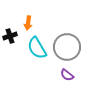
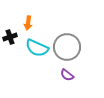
black cross: moved 1 px down
cyan semicircle: rotated 35 degrees counterclockwise
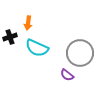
gray circle: moved 13 px right, 6 px down
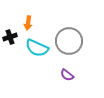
gray circle: moved 11 px left, 12 px up
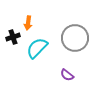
black cross: moved 3 px right
gray circle: moved 6 px right, 3 px up
cyan semicircle: rotated 110 degrees clockwise
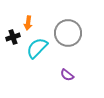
gray circle: moved 7 px left, 5 px up
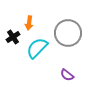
orange arrow: moved 1 px right
black cross: rotated 16 degrees counterclockwise
